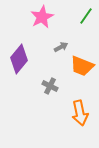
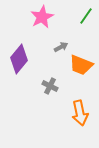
orange trapezoid: moved 1 px left, 1 px up
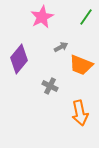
green line: moved 1 px down
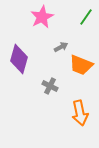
purple diamond: rotated 24 degrees counterclockwise
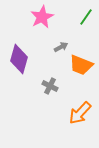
orange arrow: rotated 55 degrees clockwise
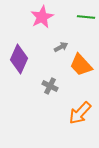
green line: rotated 60 degrees clockwise
purple diamond: rotated 8 degrees clockwise
orange trapezoid: rotated 25 degrees clockwise
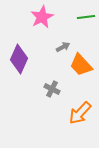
green line: rotated 12 degrees counterclockwise
gray arrow: moved 2 px right
gray cross: moved 2 px right, 3 px down
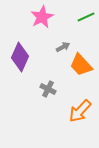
green line: rotated 18 degrees counterclockwise
purple diamond: moved 1 px right, 2 px up
gray cross: moved 4 px left
orange arrow: moved 2 px up
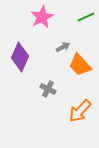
orange trapezoid: moved 1 px left
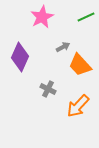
orange arrow: moved 2 px left, 5 px up
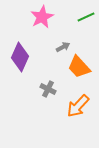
orange trapezoid: moved 1 px left, 2 px down
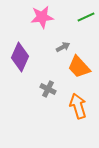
pink star: rotated 20 degrees clockwise
orange arrow: rotated 120 degrees clockwise
